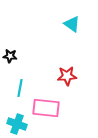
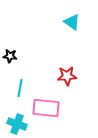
cyan triangle: moved 2 px up
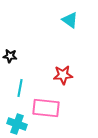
cyan triangle: moved 2 px left, 2 px up
red star: moved 4 px left, 1 px up
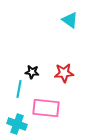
black star: moved 22 px right, 16 px down
red star: moved 1 px right, 2 px up
cyan line: moved 1 px left, 1 px down
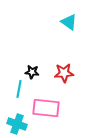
cyan triangle: moved 1 px left, 2 px down
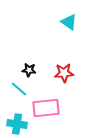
black star: moved 3 px left, 2 px up
cyan line: rotated 60 degrees counterclockwise
pink rectangle: rotated 12 degrees counterclockwise
cyan cross: rotated 12 degrees counterclockwise
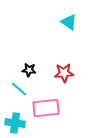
cyan cross: moved 2 px left, 1 px up
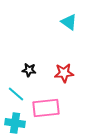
cyan line: moved 3 px left, 5 px down
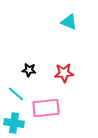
cyan triangle: rotated 12 degrees counterclockwise
cyan cross: moved 1 px left
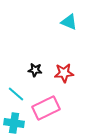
black star: moved 6 px right
pink rectangle: rotated 20 degrees counterclockwise
